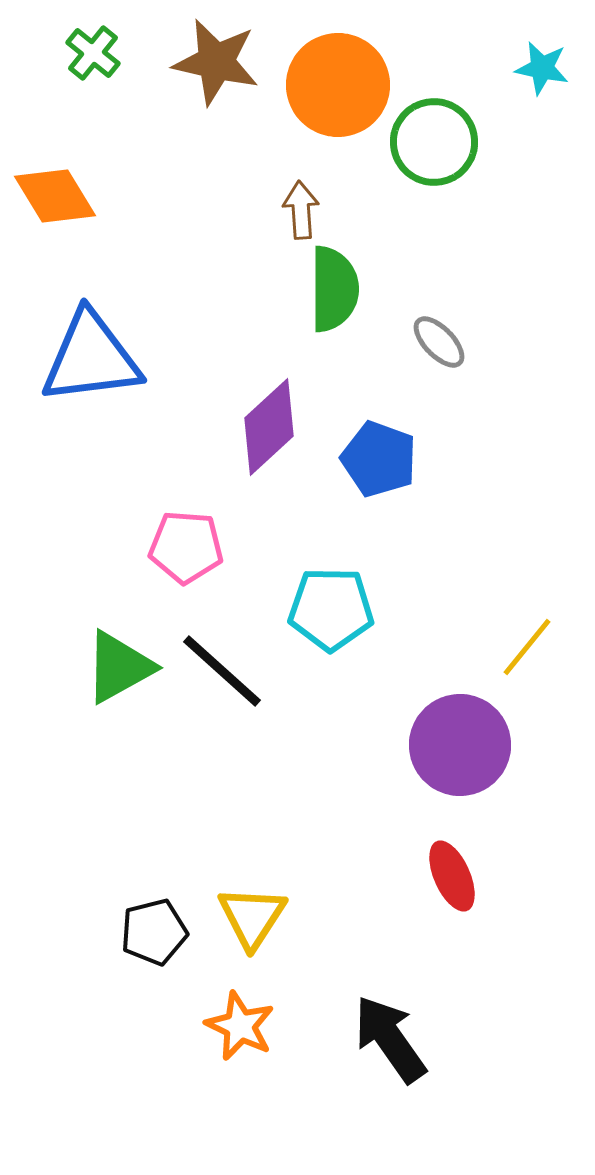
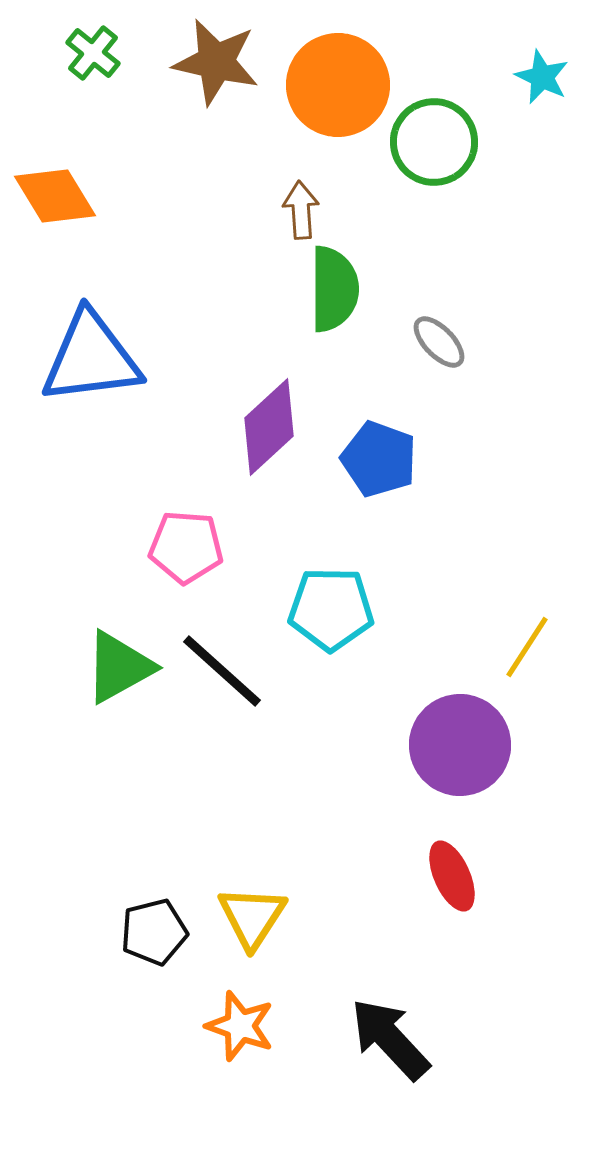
cyan star: moved 9 px down; rotated 14 degrees clockwise
yellow line: rotated 6 degrees counterclockwise
orange star: rotated 6 degrees counterclockwise
black arrow: rotated 8 degrees counterclockwise
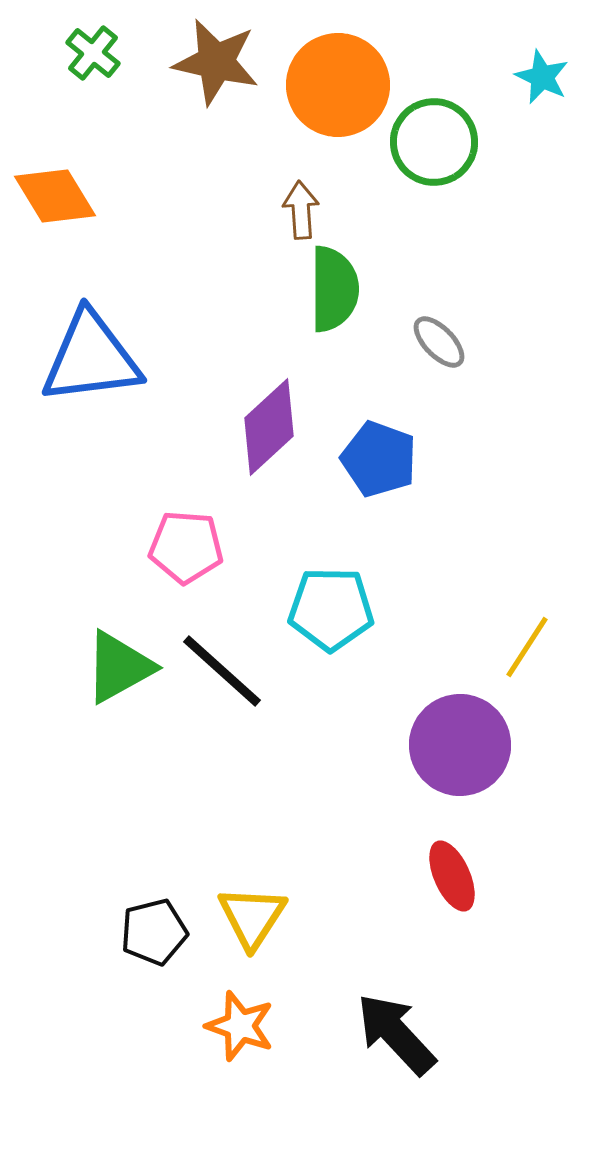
black arrow: moved 6 px right, 5 px up
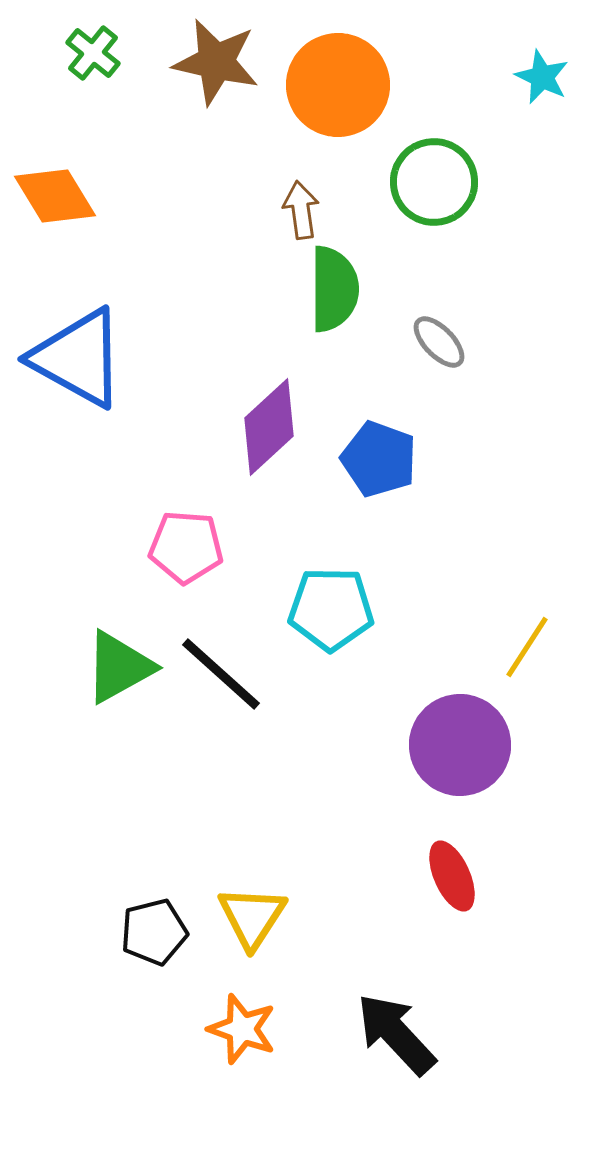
green circle: moved 40 px down
brown arrow: rotated 4 degrees counterclockwise
blue triangle: moved 13 px left; rotated 36 degrees clockwise
black line: moved 1 px left, 3 px down
orange star: moved 2 px right, 3 px down
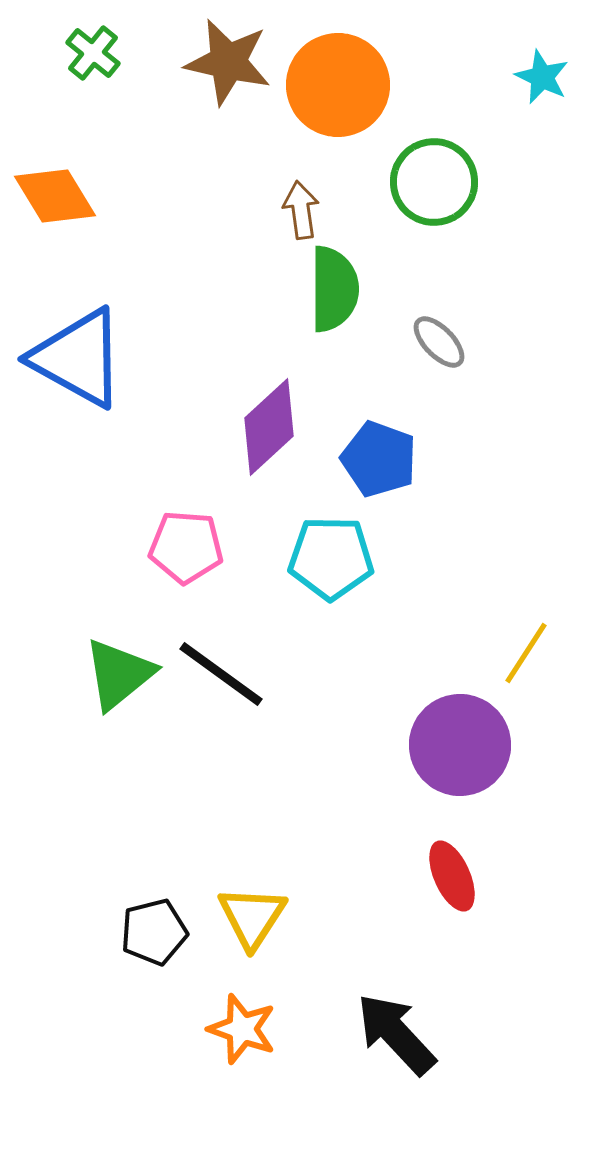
brown star: moved 12 px right
cyan pentagon: moved 51 px up
yellow line: moved 1 px left, 6 px down
green triangle: moved 7 px down; rotated 10 degrees counterclockwise
black line: rotated 6 degrees counterclockwise
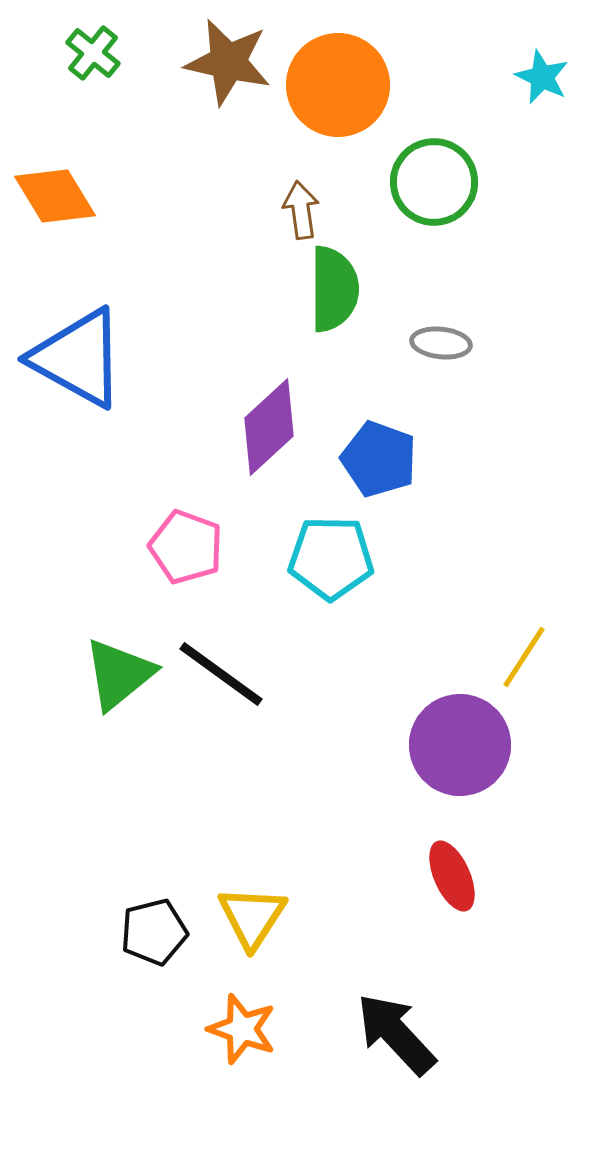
gray ellipse: moved 2 px right, 1 px down; rotated 40 degrees counterclockwise
pink pentagon: rotated 16 degrees clockwise
yellow line: moved 2 px left, 4 px down
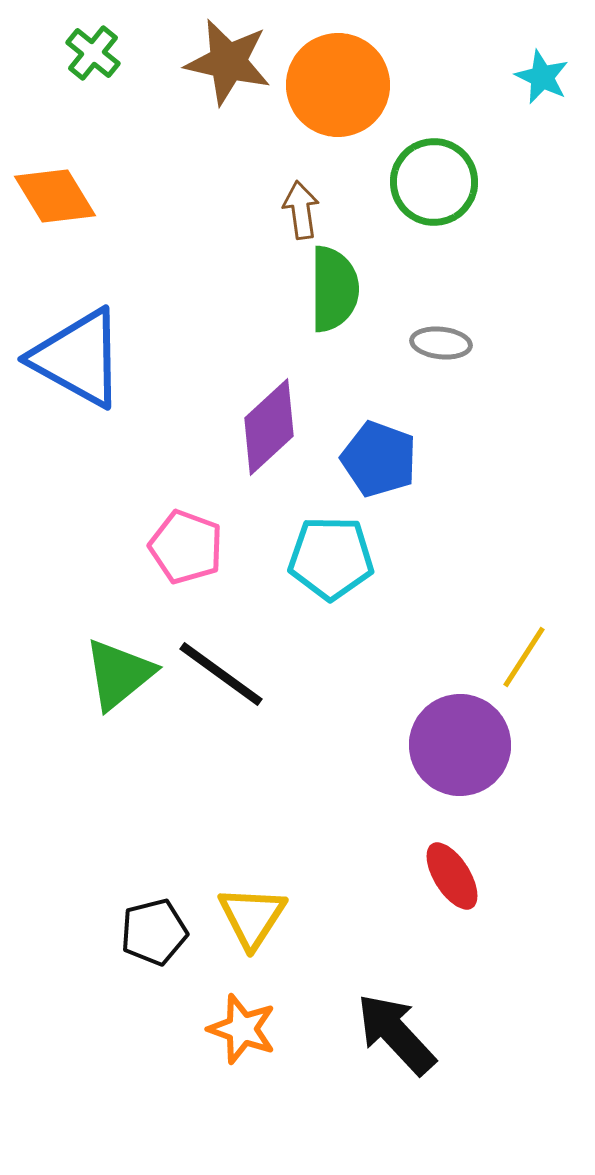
red ellipse: rotated 8 degrees counterclockwise
